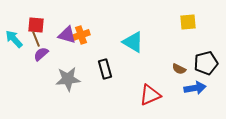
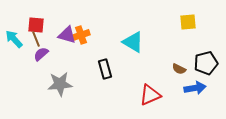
gray star: moved 8 px left, 5 px down
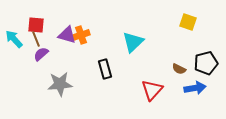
yellow square: rotated 24 degrees clockwise
cyan triangle: rotated 45 degrees clockwise
red triangle: moved 2 px right, 5 px up; rotated 25 degrees counterclockwise
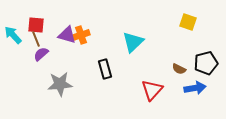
cyan arrow: moved 1 px left, 4 px up
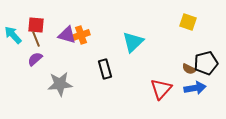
purple semicircle: moved 6 px left, 5 px down
brown semicircle: moved 10 px right
red triangle: moved 9 px right, 1 px up
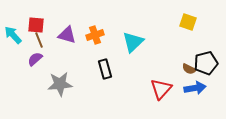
orange cross: moved 14 px right
brown line: moved 3 px right, 1 px down
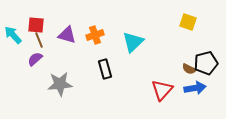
red triangle: moved 1 px right, 1 px down
